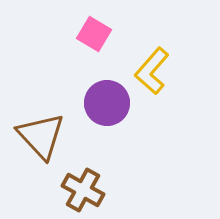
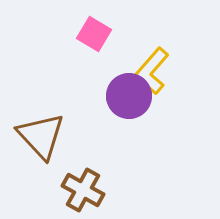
purple circle: moved 22 px right, 7 px up
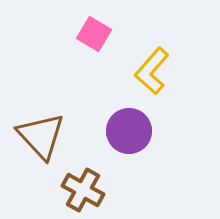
purple circle: moved 35 px down
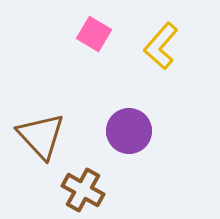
yellow L-shape: moved 9 px right, 25 px up
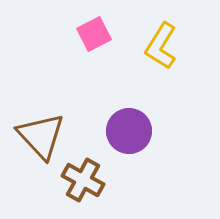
pink square: rotated 32 degrees clockwise
yellow L-shape: rotated 9 degrees counterclockwise
brown cross: moved 10 px up
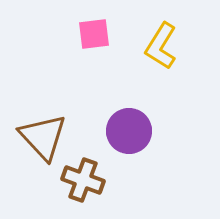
pink square: rotated 20 degrees clockwise
brown triangle: moved 2 px right, 1 px down
brown cross: rotated 9 degrees counterclockwise
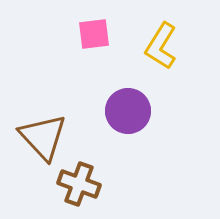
purple circle: moved 1 px left, 20 px up
brown cross: moved 4 px left, 4 px down
